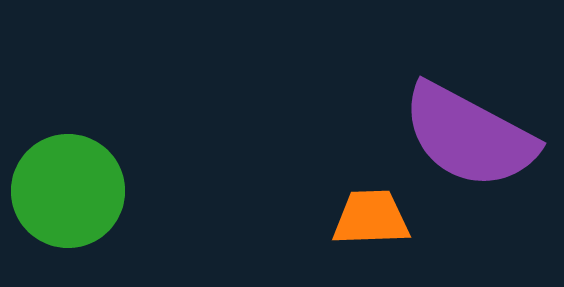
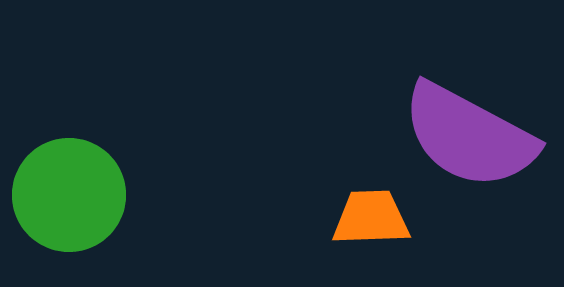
green circle: moved 1 px right, 4 px down
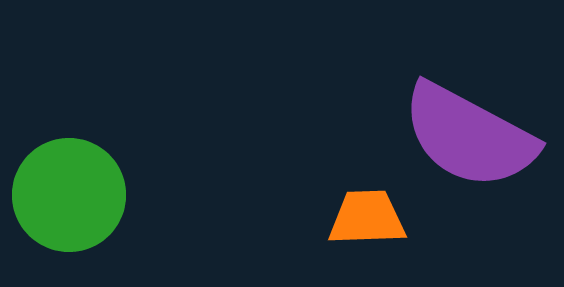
orange trapezoid: moved 4 px left
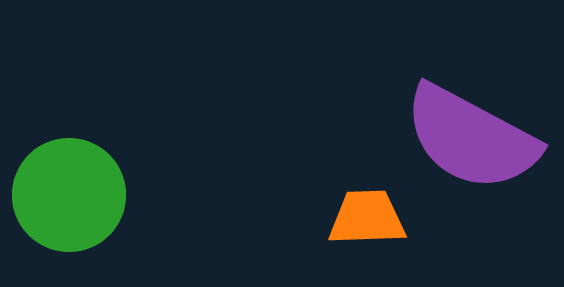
purple semicircle: moved 2 px right, 2 px down
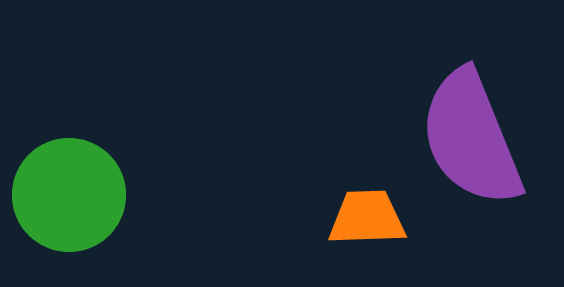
purple semicircle: rotated 40 degrees clockwise
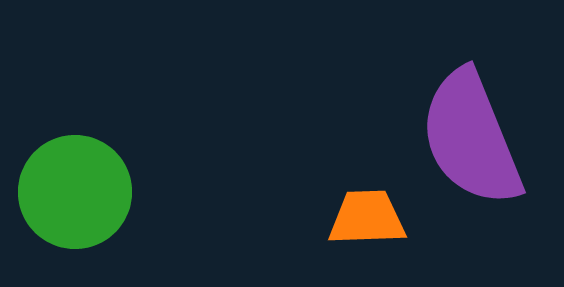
green circle: moved 6 px right, 3 px up
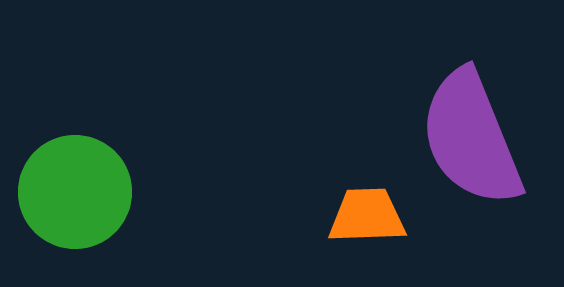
orange trapezoid: moved 2 px up
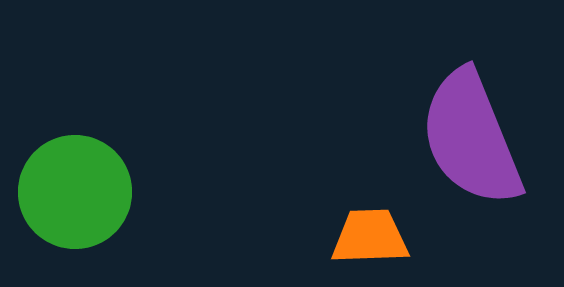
orange trapezoid: moved 3 px right, 21 px down
